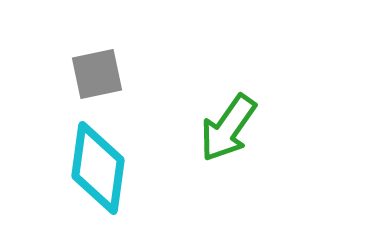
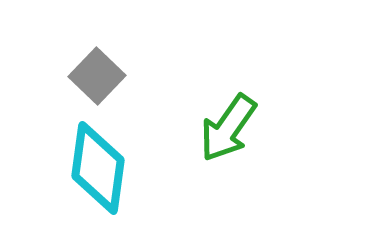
gray square: moved 2 px down; rotated 34 degrees counterclockwise
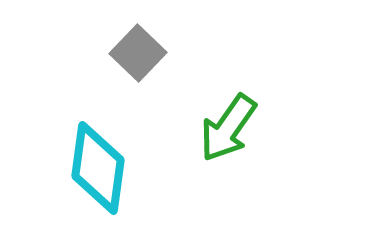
gray square: moved 41 px right, 23 px up
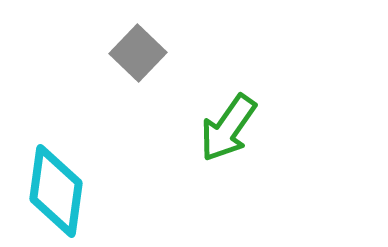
cyan diamond: moved 42 px left, 23 px down
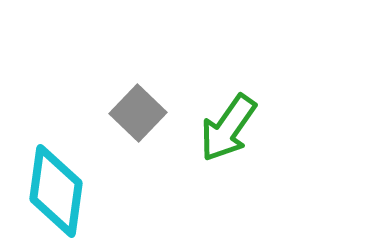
gray square: moved 60 px down
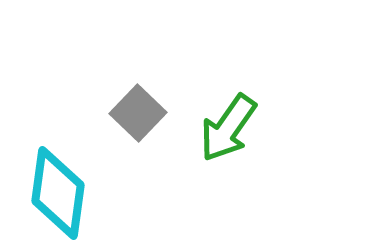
cyan diamond: moved 2 px right, 2 px down
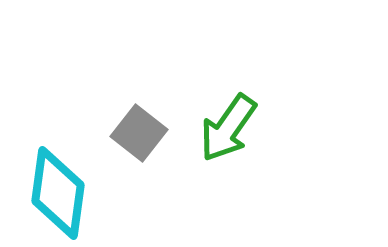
gray square: moved 1 px right, 20 px down; rotated 6 degrees counterclockwise
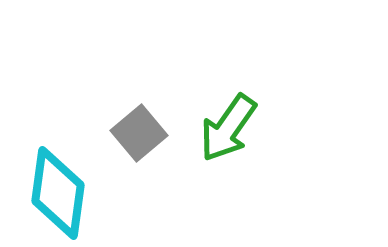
gray square: rotated 12 degrees clockwise
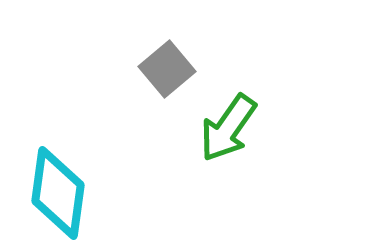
gray square: moved 28 px right, 64 px up
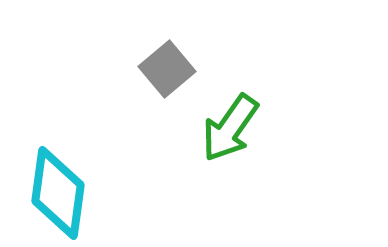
green arrow: moved 2 px right
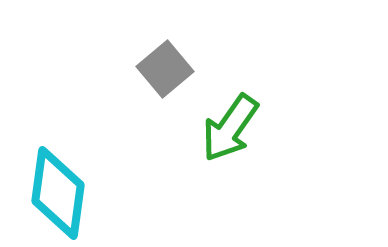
gray square: moved 2 px left
